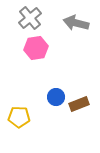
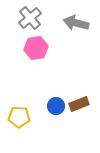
blue circle: moved 9 px down
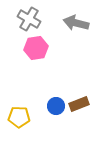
gray cross: moved 1 px left, 1 px down; rotated 20 degrees counterclockwise
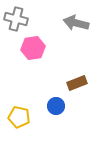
gray cross: moved 13 px left; rotated 15 degrees counterclockwise
pink hexagon: moved 3 px left
brown rectangle: moved 2 px left, 21 px up
yellow pentagon: rotated 10 degrees clockwise
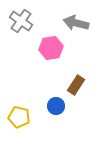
gray cross: moved 5 px right, 2 px down; rotated 20 degrees clockwise
pink hexagon: moved 18 px right
brown rectangle: moved 1 px left, 2 px down; rotated 36 degrees counterclockwise
